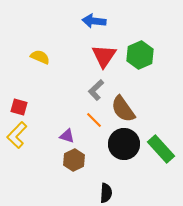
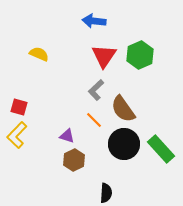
yellow semicircle: moved 1 px left, 3 px up
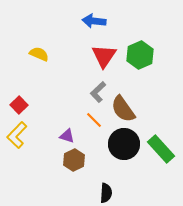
gray L-shape: moved 2 px right, 2 px down
red square: moved 2 px up; rotated 30 degrees clockwise
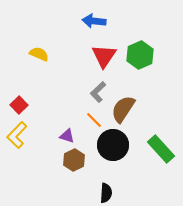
brown semicircle: rotated 68 degrees clockwise
black circle: moved 11 px left, 1 px down
